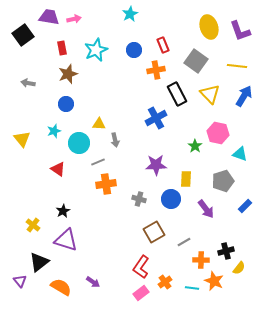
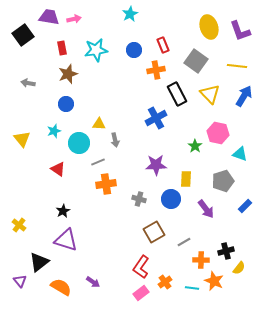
cyan star at (96, 50): rotated 15 degrees clockwise
yellow cross at (33, 225): moved 14 px left
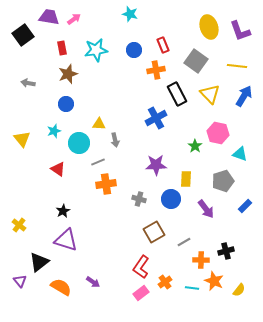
cyan star at (130, 14): rotated 28 degrees counterclockwise
pink arrow at (74, 19): rotated 24 degrees counterclockwise
yellow semicircle at (239, 268): moved 22 px down
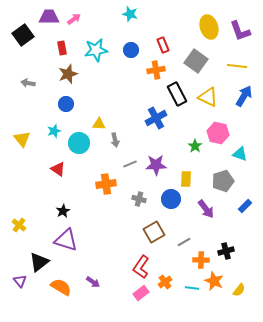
purple trapezoid at (49, 17): rotated 10 degrees counterclockwise
blue circle at (134, 50): moved 3 px left
yellow triangle at (210, 94): moved 2 px left, 3 px down; rotated 20 degrees counterclockwise
gray line at (98, 162): moved 32 px right, 2 px down
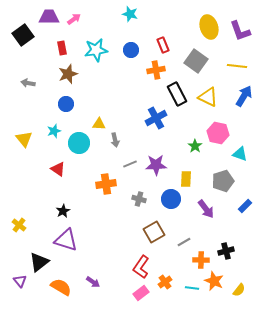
yellow triangle at (22, 139): moved 2 px right
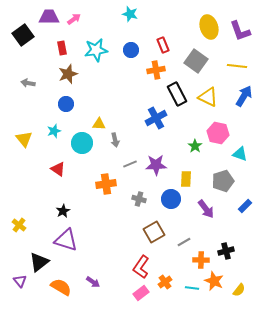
cyan circle at (79, 143): moved 3 px right
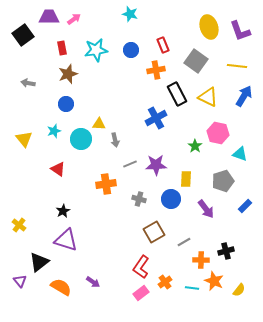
cyan circle at (82, 143): moved 1 px left, 4 px up
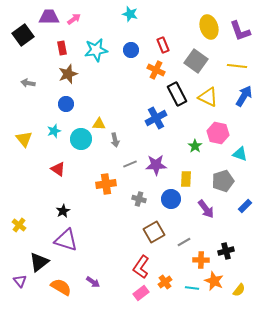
orange cross at (156, 70): rotated 36 degrees clockwise
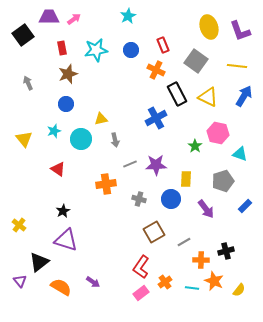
cyan star at (130, 14): moved 2 px left, 2 px down; rotated 28 degrees clockwise
gray arrow at (28, 83): rotated 56 degrees clockwise
yellow triangle at (99, 124): moved 2 px right, 5 px up; rotated 16 degrees counterclockwise
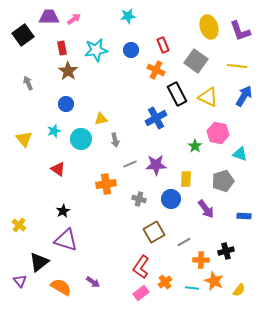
cyan star at (128, 16): rotated 21 degrees clockwise
brown star at (68, 74): moved 3 px up; rotated 18 degrees counterclockwise
blue rectangle at (245, 206): moved 1 px left, 10 px down; rotated 48 degrees clockwise
